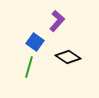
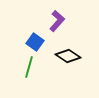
black diamond: moved 1 px up
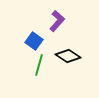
blue square: moved 1 px left, 1 px up
green line: moved 10 px right, 2 px up
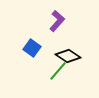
blue square: moved 2 px left, 7 px down
green line: moved 19 px right, 6 px down; rotated 25 degrees clockwise
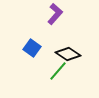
purple L-shape: moved 2 px left, 7 px up
black diamond: moved 2 px up
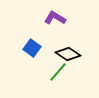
purple L-shape: moved 4 px down; rotated 100 degrees counterclockwise
green line: moved 1 px down
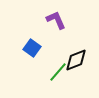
purple L-shape: moved 1 px right, 2 px down; rotated 35 degrees clockwise
black diamond: moved 8 px right, 6 px down; rotated 55 degrees counterclockwise
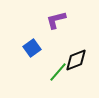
purple L-shape: rotated 80 degrees counterclockwise
blue square: rotated 18 degrees clockwise
